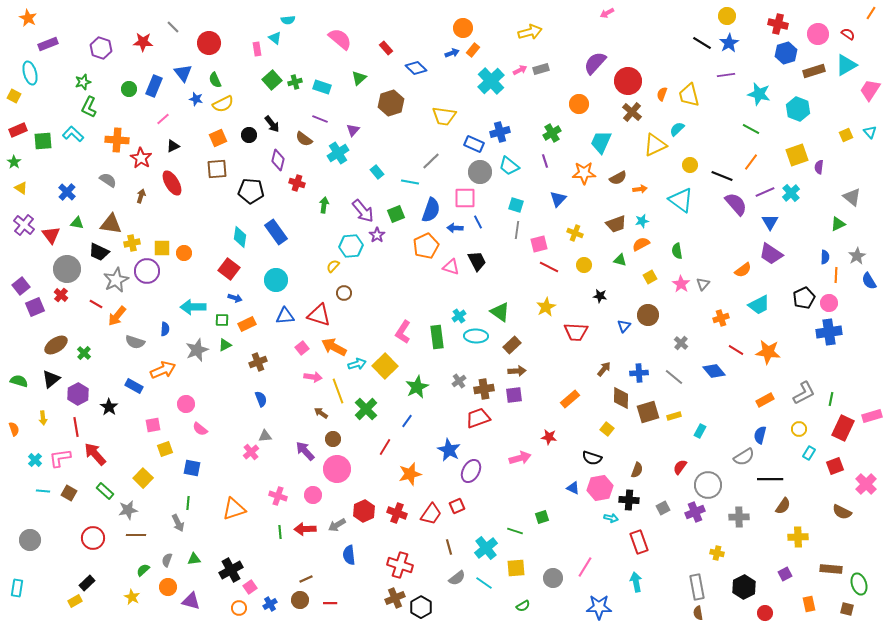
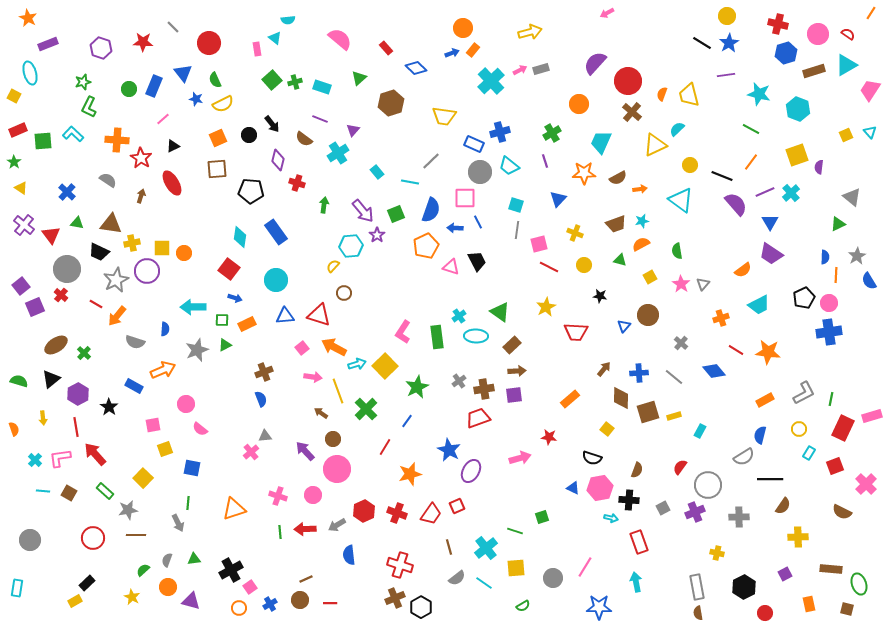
brown cross at (258, 362): moved 6 px right, 10 px down
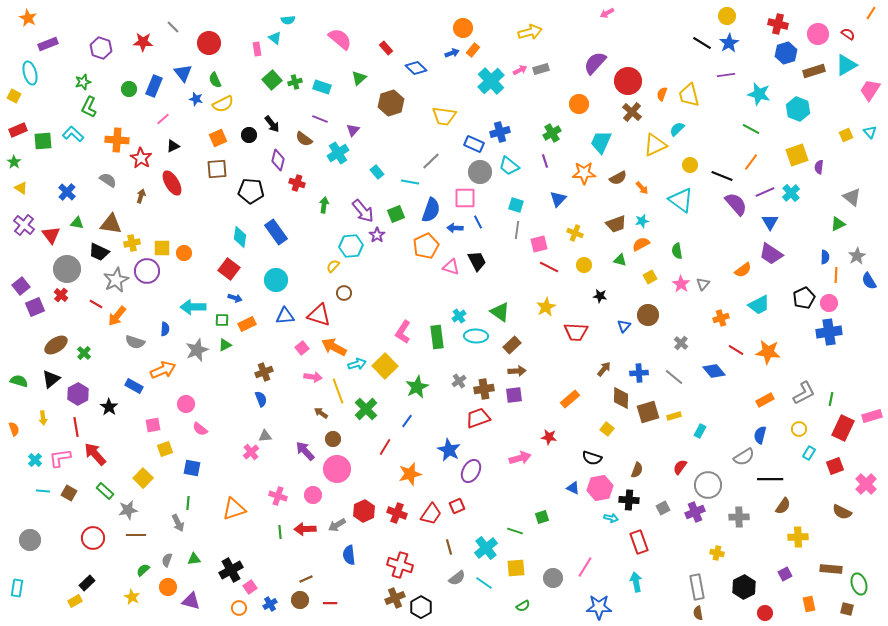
orange arrow at (640, 189): moved 2 px right, 1 px up; rotated 56 degrees clockwise
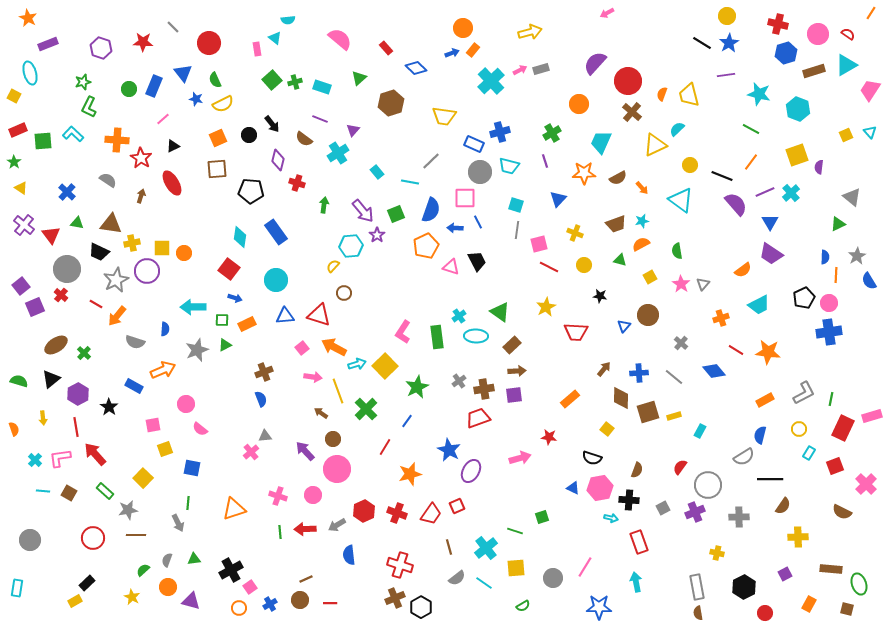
cyan trapezoid at (509, 166): rotated 25 degrees counterclockwise
orange rectangle at (809, 604): rotated 42 degrees clockwise
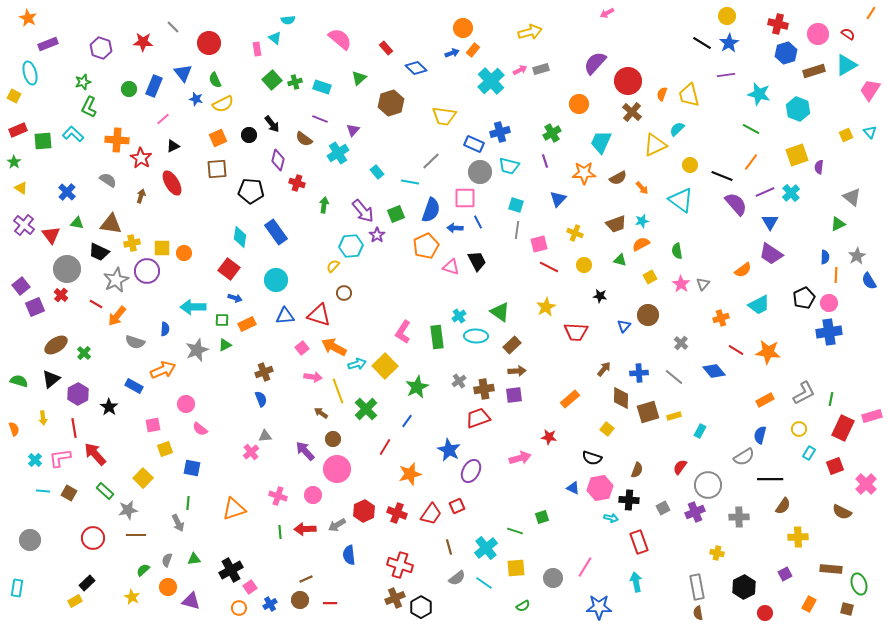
red line at (76, 427): moved 2 px left, 1 px down
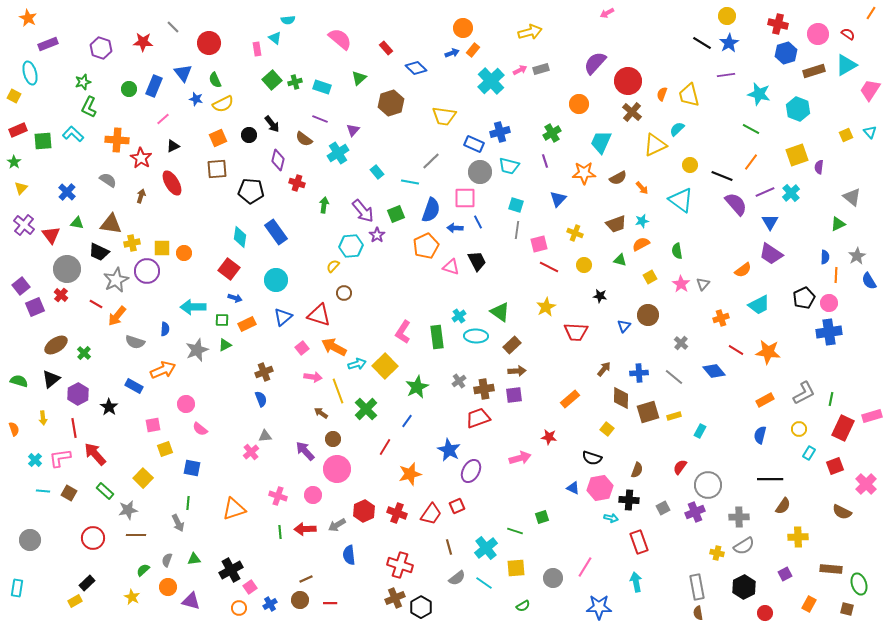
yellow triangle at (21, 188): rotated 40 degrees clockwise
blue triangle at (285, 316): moved 2 px left, 1 px down; rotated 36 degrees counterclockwise
gray semicircle at (744, 457): moved 89 px down
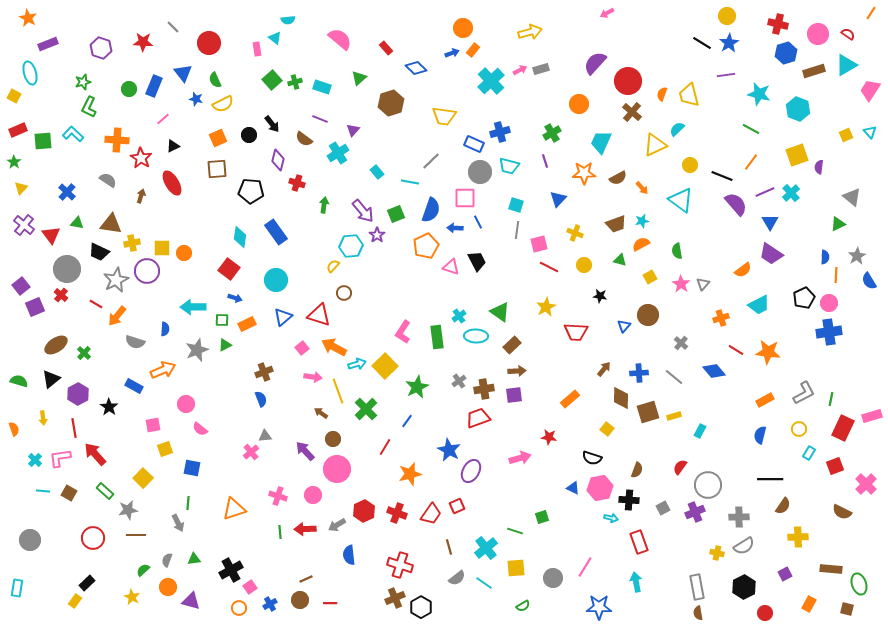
yellow rectangle at (75, 601): rotated 24 degrees counterclockwise
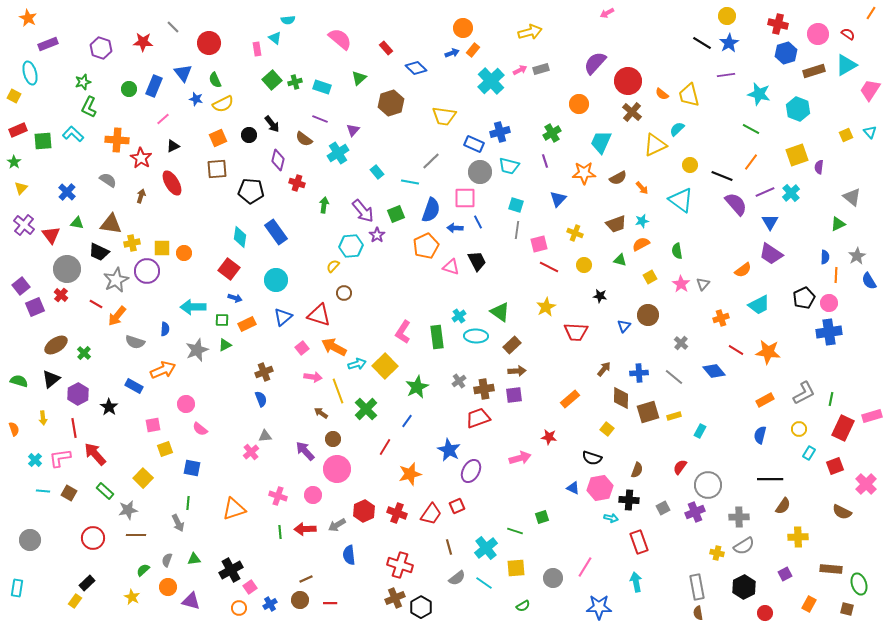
orange semicircle at (662, 94): rotated 72 degrees counterclockwise
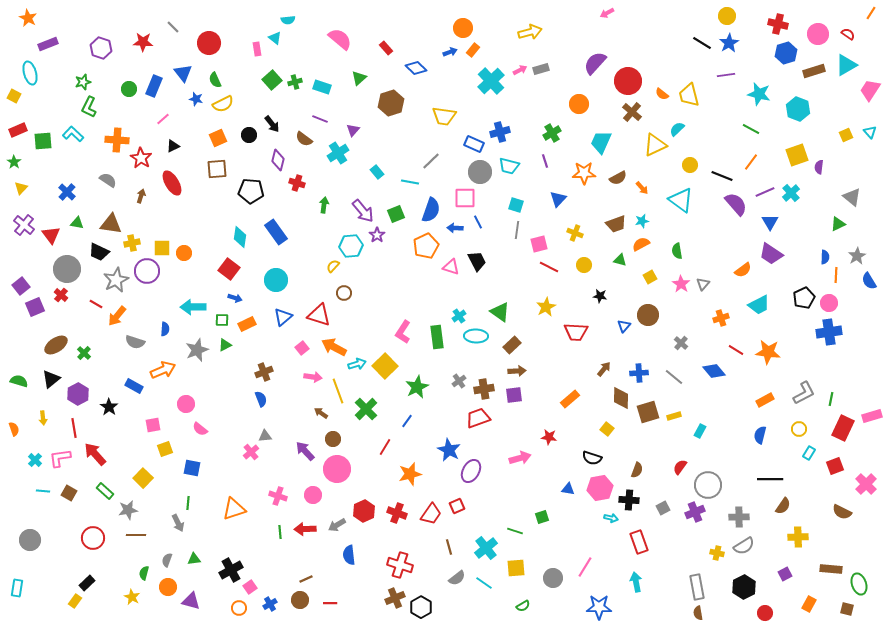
blue arrow at (452, 53): moved 2 px left, 1 px up
blue triangle at (573, 488): moved 5 px left, 1 px down; rotated 16 degrees counterclockwise
green semicircle at (143, 570): moved 1 px right, 3 px down; rotated 32 degrees counterclockwise
